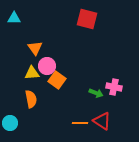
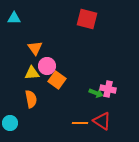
pink cross: moved 6 px left, 2 px down
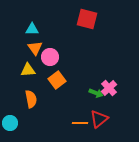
cyan triangle: moved 18 px right, 11 px down
pink circle: moved 3 px right, 9 px up
yellow triangle: moved 4 px left, 3 px up
orange square: rotated 18 degrees clockwise
pink cross: moved 1 px right, 1 px up; rotated 35 degrees clockwise
red triangle: moved 3 px left, 2 px up; rotated 48 degrees clockwise
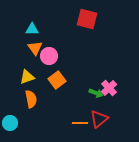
pink circle: moved 1 px left, 1 px up
yellow triangle: moved 1 px left, 7 px down; rotated 14 degrees counterclockwise
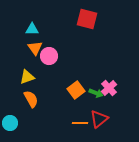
orange square: moved 19 px right, 10 px down
orange semicircle: rotated 18 degrees counterclockwise
